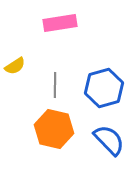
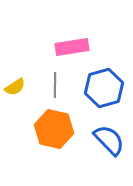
pink rectangle: moved 12 px right, 24 px down
yellow semicircle: moved 21 px down
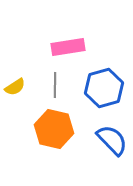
pink rectangle: moved 4 px left
blue semicircle: moved 3 px right
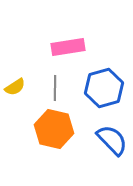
gray line: moved 3 px down
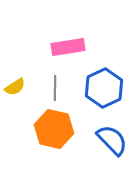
blue hexagon: rotated 9 degrees counterclockwise
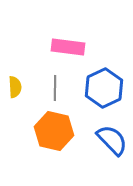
pink rectangle: rotated 16 degrees clockwise
yellow semicircle: rotated 60 degrees counterclockwise
orange hexagon: moved 2 px down
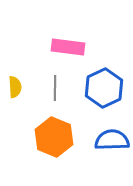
orange hexagon: moved 6 px down; rotated 9 degrees clockwise
blue semicircle: rotated 48 degrees counterclockwise
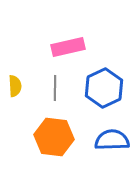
pink rectangle: rotated 20 degrees counterclockwise
yellow semicircle: moved 1 px up
orange hexagon: rotated 15 degrees counterclockwise
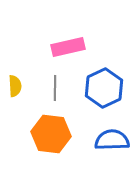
orange hexagon: moved 3 px left, 3 px up
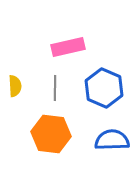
blue hexagon: rotated 12 degrees counterclockwise
